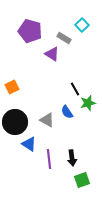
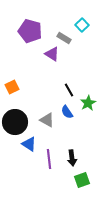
black line: moved 6 px left, 1 px down
green star: rotated 14 degrees counterclockwise
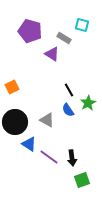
cyan square: rotated 32 degrees counterclockwise
blue semicircle: moved 1 px right, 2 px up
purple line: moved 2 px up; rotated 48 degrees counterclockwise
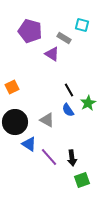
purple line: rotated 12 degrees clockwise
